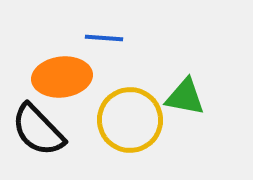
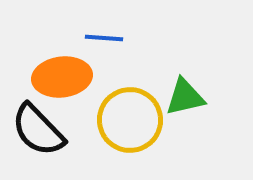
green triangle: rotated 24 degrees counterclockwise
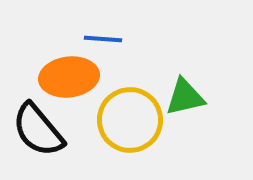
blue line: moved 1 px left, 1 px down
orange ellipse: moved 7 px right
black semicircle: rotated 4 degrees clockwise
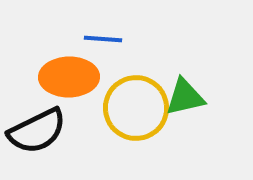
orange ellipse: rotated 6 degrees clockwise
yellow circle: moved 6 px right, 12 px up
black semicircle: moved 1 px left, 1 px down; rotated 76 degrees counterclockwise
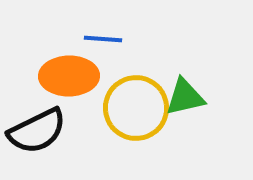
orange ellipse: moved 1 px up
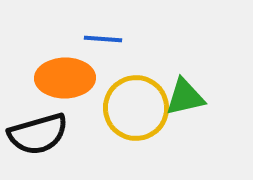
orange ellipse: moved 4 px left, 2 px down
black semicircle: moved 1 px right, 3 px down; rotated 10 degrees clockwise
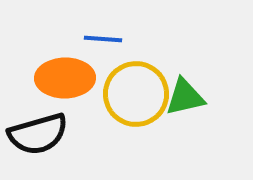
yellow circle: moved 14 px up
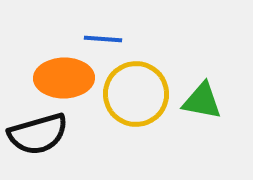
orange ellipse: moved 1 px left
green triangle: moved 17 px right, 4 px down; rotated 24 degrees clockwise
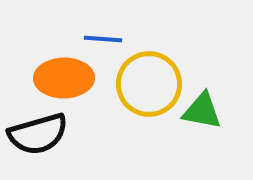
yellow circle: moved 13 px right, 10 px up
green triangle: moved 10 px down
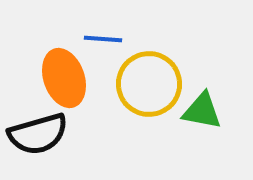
orange ellipse: rotated 72 degrees clockwise
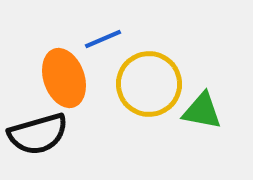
blue line: rotated 27 degrees counterclockwise
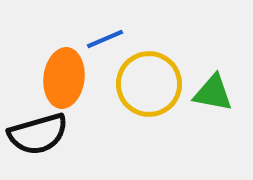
blue line: moved 2 px right
orange ellipse: rotated 26 degrees clockwise
green triangle: moved 11 px right, 18 px up
